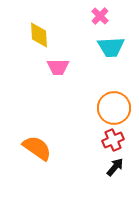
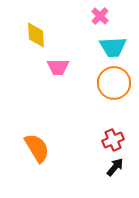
yellow diamond: moved 3 px left
cyan trapezoid: moved 2 px right
orange circle: moved 25 px up
orange semicircle: rotated 24 degrees clockwise
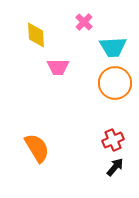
pink cross: moved 16 px left, 6 px down
orange circle: moved 1 px right
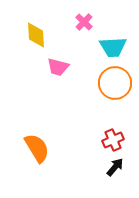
pink trapezoid: rotated 15 degrees clockwise
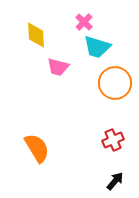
cyan trapezoid: moved 16 px left; rotated 20 degrees clockwise
black arrow: moved 14 px down
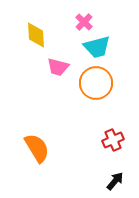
cyan trapezoid: rotated 32 degrees counterclockwise
orange circle: moved 19 px left
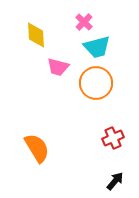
red cross: moved 2 px up
